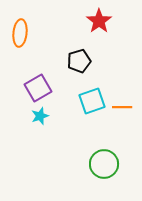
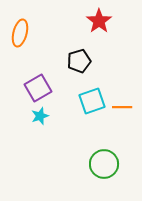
orange ellipse: rotated 8 degrees clockwise
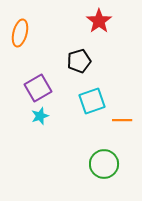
orange line: moved 13 px down
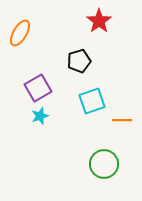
orange ellipse: rotated 16 degrees clockwise
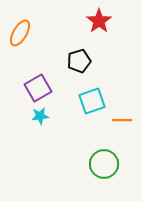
cyan star: rotated 12 degrees clockwise
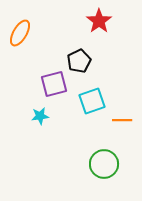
black pentagon: rotated 10 degrees counterclockwise
purple square: moved 16 px right, 4 px up; rotated 16 degrees clockwise
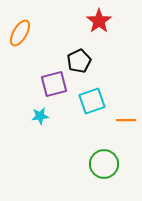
orange line: moved 4 px right
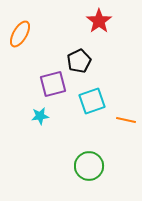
orange ellipse: moved 1 px down
purple square: moved 1 px left
orange line: rotated 12 degrees clockwise
green circle: moved 15 px left, 2 px down
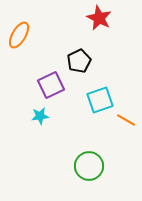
red star: moved 3 px up; rotated 10 degrees counterclockwise
orange ellipse: moved 1 px left, 1 px down
purple square: moved 2 px left, 1 px down; rotated 12 degrees counterclockwise
cyan square: moved 8 px right, 1 px up
orange line: rotated 18 degrees clockwise
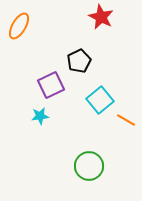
red star: moved 2 px right, 1 px up
orange ellipse: moved 9 px up
cyan square: rotated 20 degrees counterclockwise
